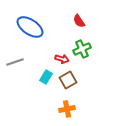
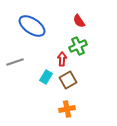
blue ellipse: moved 2 px right, 1 px up
green cross: moved 4 px left, 3 px up
red arrow: rotated 104 degrees counterclockwise
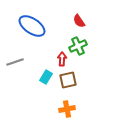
brown square: rotated 18 degrees clockwise
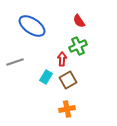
brown square: rotated 18 degrees counterclockwise
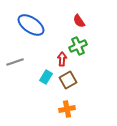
blue ellipse: moved 1 px left, 1 px up
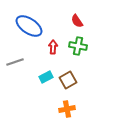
red semicircle: moved 2 px left
blue ellipse: moved 2 px left, 1 px down
green cross: rotated 36 degrees clockwise
red arrow: moved 9 px left, 12 px up
cyan rectangle: rotated 32 degrees clockwise
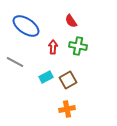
red semicircle: moved 6 px left
blue ellipse: moved 3 px left
gray line: rotated 48 degrees clockwise
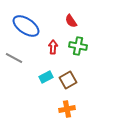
gray line: moved 1 px left, 4 px up
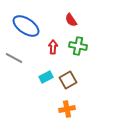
red semicircle: moved 1 px up
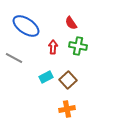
red semicircle: moved 3 px down
brown square: rotated 12 degrees counterclockwise
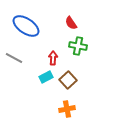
red arrow: moved 11 px down
